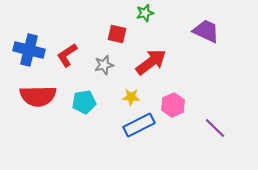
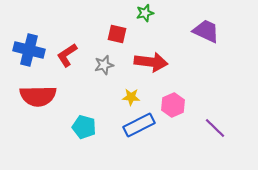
red arrow: rotated 44 degrees clockwise
cyan pentagon: moved 25 px down; rotated 25 degrees clockwise
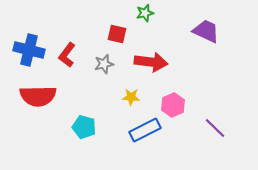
red L-shape: rotated 20 degrees counterclockwise
gray star: moved 1 px up
blue rectangle: moved 6 px right, 5 px down
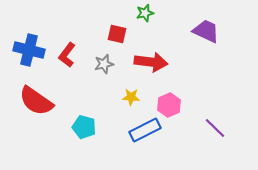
red semicircle: moved 2 px left, 5 px down; rotated 36 degrees clockwise
pink hexagon: moved 4 px left
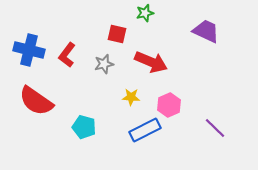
red arrow: rotated 16 degrees clockwise
